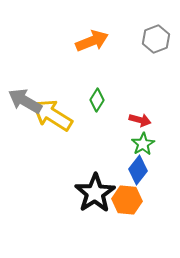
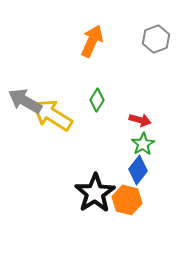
orange arrow: rotated 44 degrees counterclockwise
orange hexagon: rotated 8 degrees clockwise
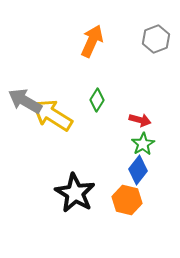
black star: moved 20 px left; rotated 9 degrees counterclockwise
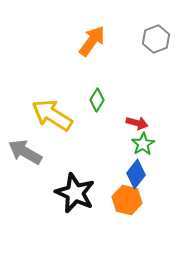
orange arrow: rotated 12 degrees clockwise
gray arrow: moved 51 px down
red arrow: moved 3 px left, 3 px down
blue diamond: moved 2 px left, 4 px down
black star: rotated 6 degrees counterclockwise
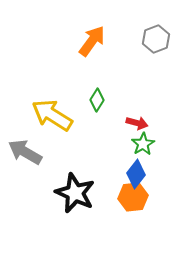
orange hexagon: moved 6 px right, 3 px up; rotated 20 degrees counterclockwise
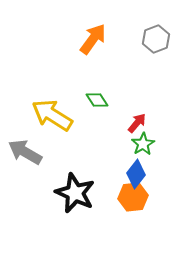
orange arrow: moved 1 px right, 2 px up
green diamond: rotated 65 degrees counterclockwise
red arrow: rotated 65 degrees counterclockwise
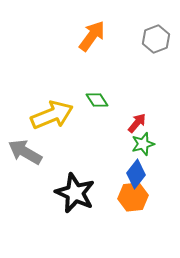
orange arrow: moved 1 px left, 3 px up
yellow arrow: rotated 126 degrees clockwise
green star: rotated 15 degrees clockwise
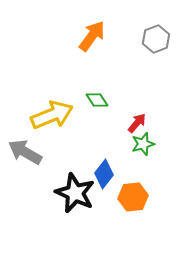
blue diamond: moved 32 px left
